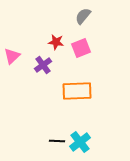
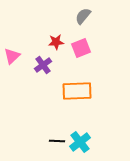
red star: rotated 14 degrees counterclockwise
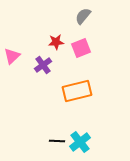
orange rectangle: rotated 12 degrees counterclockwise
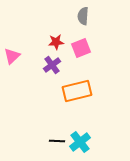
gray semicircle: rotated 36 degrees counterclockwise
purple cross: moved 9 px right
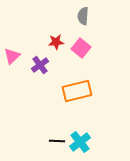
pink square: rotated 30 degrees counterclockwise
purple cross: moved 12 px left
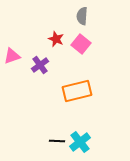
gray semicircle: moved 1 px left
red star: moved 3 px up; rotated 28 degrees clockwise
pink square: moved 4 px up
pink triangle: rotated 24 degrees clockwise
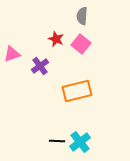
pink triangle: moved 2 px up
purple cross: moved 1 px down
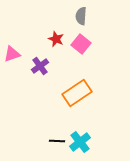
gray semicircle: moved 1 px left
orange rectangle: moved 2 px down; rotated 20 degrees counterclockwise
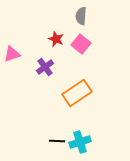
purple cross: moved 5 px right, 1 px down
cyan cross: rotated 20 degrees clockwise
